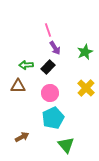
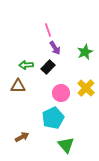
pink circle: moved 11 px right
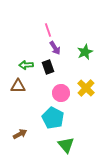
black rectangle: rotated 64 degrees counterclockwise
cyan pentagon: rotated 20 degrees counterclockwise
brown arrow: moved 2 px left, 3 px up
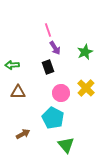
green arrow: moved 14 px left
brown triangle: moved 6 px down
brown arrow: moved 3 px right
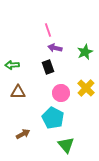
purple arrow: rotated 136 degrees clockwise
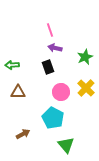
pink line: moved 2 px right
green star: moved 5 px down
pink circle: moved 1 px up
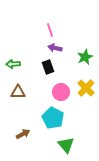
green arrow: moved 1 px right, 1 px up
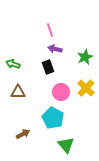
purple arrow: moved 1 px down
green arrow: rotated 24 degrees clockwise
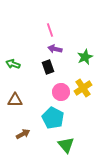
yellow cross: moved 3 px left; rotated 12 degrees clockwise
brown triangle: moved 3 px left, 8 px down
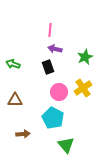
pink line: rotated 24 degrees clockwise
pink circle: moved 2 px left
brown arrow: rotated 24 degrees clockwise
